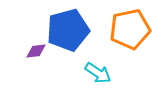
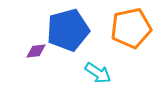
orange pentagon: moved 1 px right, 1 px up
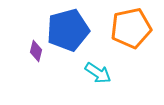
purple diamond: rotated 70 degrees counterclockwise
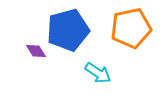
purple diamond: rotated 45 degrees counterclockwise
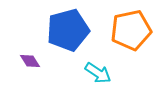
orange pentagon: moved 2 px down
purple diamond: moved 6 px left, 10 px down
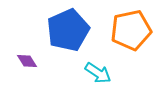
blue pentagon: rotated 9 degrees counterclockwise
purple diamond: moved 3 px left
